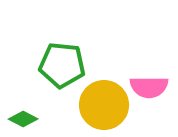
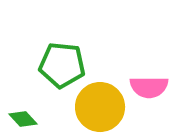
yellow circle: moved 4 px left, 2 px down
green diamond: rotated 20 degrees clockwise
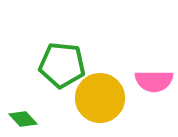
pink semicircle: moved 5 px right, 6 px up
yellow circle: moved 9 px up
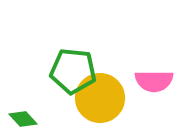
green pentagon: moved 11 px right, 6 px down
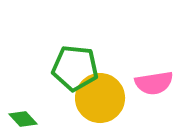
green pentagon: moved 2 px right, 3 px up
pink semicircle: moved 2 px down; rotated 9 degrees counterclockwise
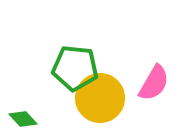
pink semicircle: rotated 51 degrees counterclockwise
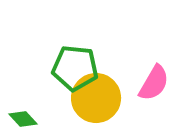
yellow circle: moved 4 px left
